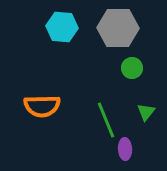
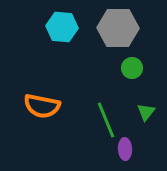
orange semicircle: rotated 12 degrees clockwise
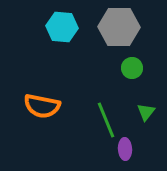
gray hexagon: moved 1 px right, 1 px up
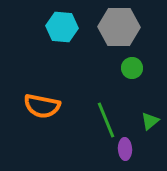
green triangle: moved 4 px right, 9 px down; rotated 12 degrees clockwise
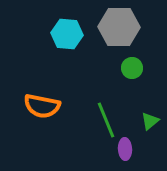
cyan hexagon: moved 5 px right, 7 px down
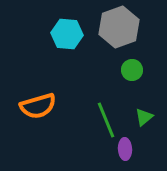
gray hexagon: rotated 21 degrees counterclockwise
green circle: moved 2 px down
orange semicircle: moved 4 px left; rotated 27 degrees counterclockwise
green triangle: moved 6 px left, 4 px up
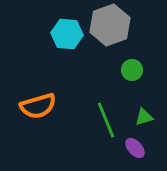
gray hexagon: moved 9 px left, 2 px up
green triangle: rotated 24 degrees clockwise
purple ellipse: moved 10 px right, 1 px up; rotated 40 degrees counterclockwise
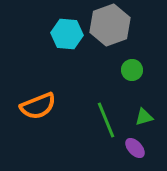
orange semicircle: rotated 6 degrees counterclockwise
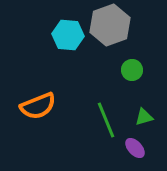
cyan hexagon: moved 1 px right, 1 px down
